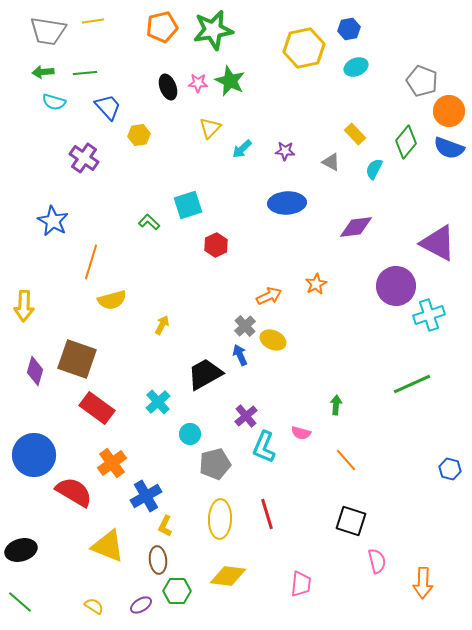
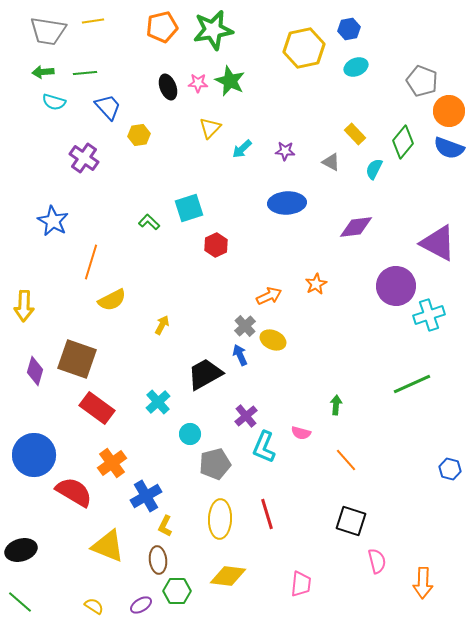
green diamond at (406, 142): moved 3 px left
cyan square at (188, 205): moved 1 px right, 3 px down
yellow semicircle at (112, 300): rotated 12 degrees counterclockwise
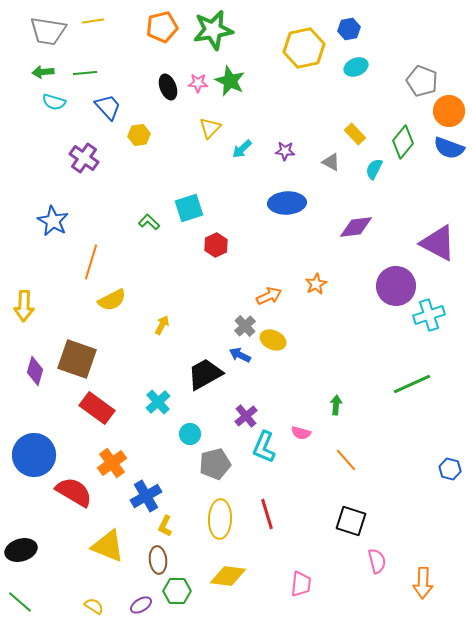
blue arrow at (240, 355): rotated 40 degrees counterclockwise
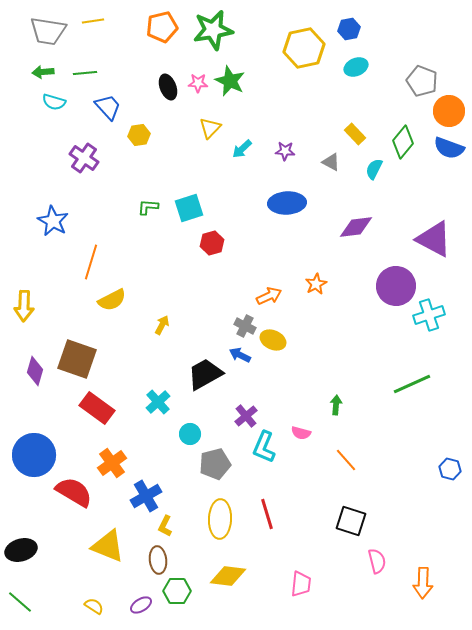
green L-shape at (149, 222): moved 1 px left, 15 px up; rotated 40 degrees counterclockwise
purple triangle at (438, 243): moved 4 px left, 4 px up
red hexagon at (216, 245): moved 4 px left, 2 px up; rotated 10 degrees clockwise
gray cross at (245, 326): rotated 20 degrees counterclockwise
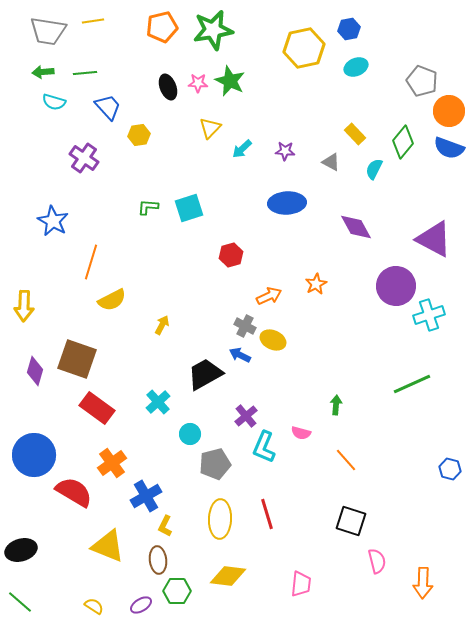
purple diamond at (356, 227): rotated 68 degrees clockwise
red hexagon at (212, 243): moved 19 px right, 12 px down
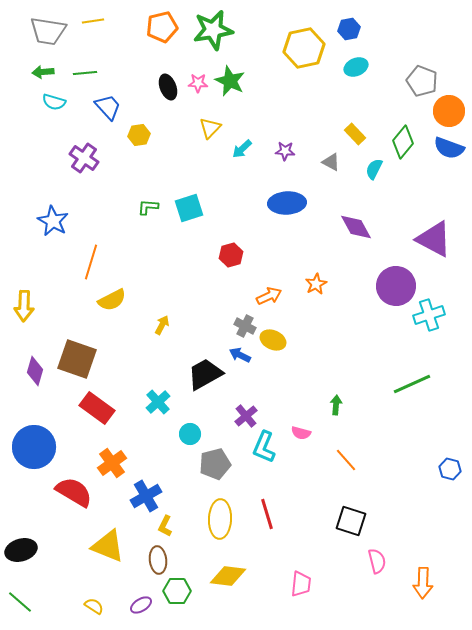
blue circle at (34, 455): moved 8 px up
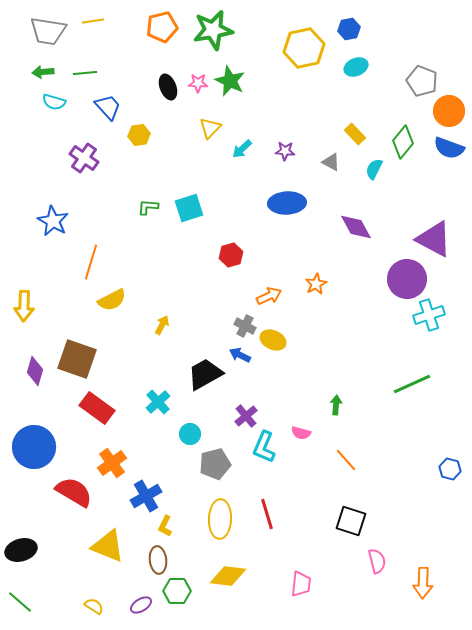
purple circle at (396, 286): moved 11 px right, 7 px up
